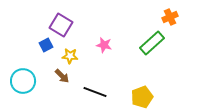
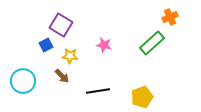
black line: moved 3 px right, 1 px up; rotated 30 degrees counterclockwise
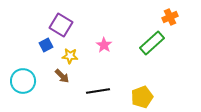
pink star: rotated 21 degrees clockwise
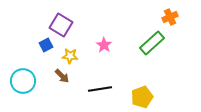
black line: moved 2 px right, 2 px up
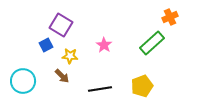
yellow pentagon: moved 11 px up
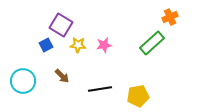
pink star: rotated 28 degrees clockwise
yellow star: moved 8 px right, 11 px up
yellow pentagon: moved 4 px left, 10 px down; rotated 10 degrees clockwise
